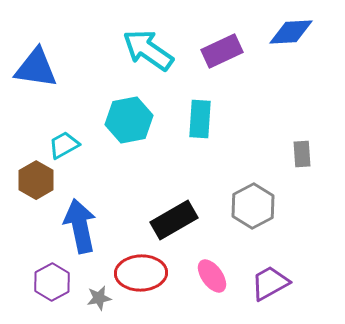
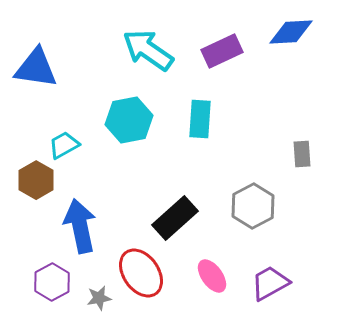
black rectangle: moved 1 px right, 2 px up; rotated 12 degrees counterclockwise
red ellipse: rotated 57 degrees clockwise
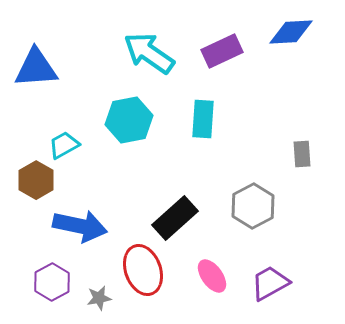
cyan arrow: moved 1 px right, 3 px down
blue triangle: rotated 12 degrees counterclockwise
cyan rectangle: moved 3 px right
blue arrow: rotated 114 degrees clockwise
red ellipse: moved 2 px right, 3 px up; rotated 15 degrees clockwise
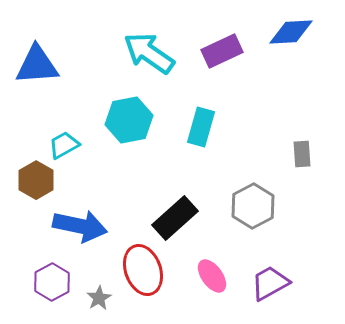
blue triangle: moved 1 px right, 3 px up
cyan rectangle: moved 2 px left, 8 px down; rotated 12 degrees clockwise
gray star: rotated 20 degrees counterclockwise
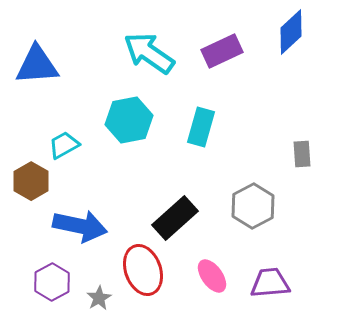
blue diamond: rotated 39 degrees counterclockwise
brown hexagon: moved 5 px left, 1 px down
purple trapezoid: rotated 24 degrees clockwise
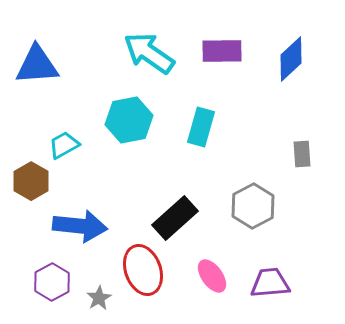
blue diamond: moved 27 px down
purple rectangle: rotated 24 degrees clockwise
blue arrow: rotated 6 degrees counterclockwise
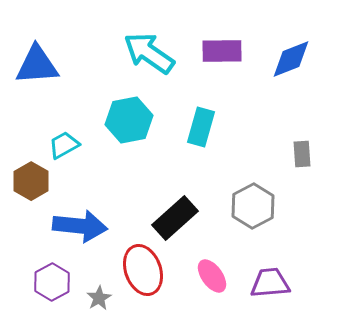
blue diamond: rotated 21 degrees clockwise
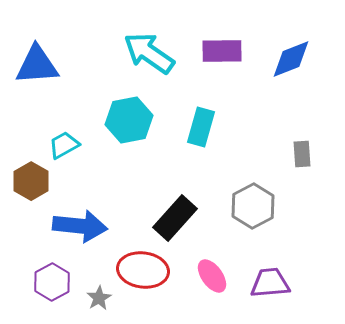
black rectangle: rotated 6 degrees counterclockwise
red ellipse: rotated 63 degrees counterclockwise
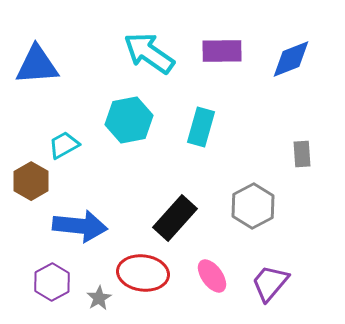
red ellipse: moved 3 px down
purple trapezoid: rotated 45 degrees counterclockwise
